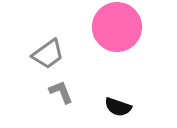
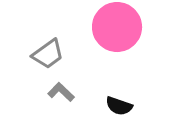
gray L-shape: rotated 24 degrees counterclockwise
black semicircle: moved 1 px right, 1 px up
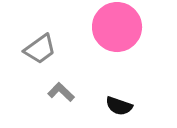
gray trapezoid: moved 8 px left, 5 px up
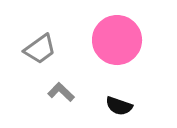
pink circle: moved 13 px down
